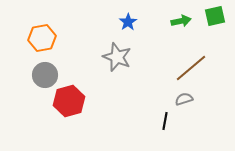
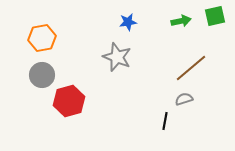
blue star: rotated 24 degrees clockwise
gray circle: moved 3 px left
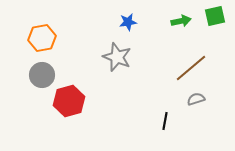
gray semicircle: moved 12 px right
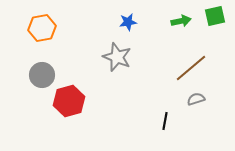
orange hexagon: moved 10 px up
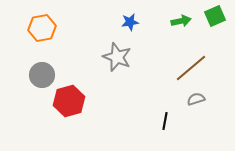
green square: rotated 10 degrees counterclockwise
blue star: moved 2 px right
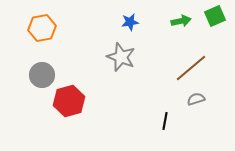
gray star: moved 4 px right
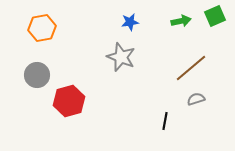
gray circle: moved 5 px left
